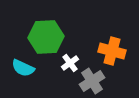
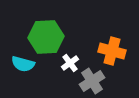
cyan semicircle: moved 4 px up; rotated 10 degrees counterclockwise
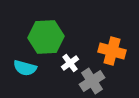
cyan semicircle: moved 2 px right, 4 px down
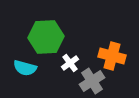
orange cross: moved 5 px down
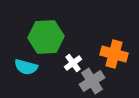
orange cross: moved 2 px right, 2 px up
white cross: moved 3 px right
cyan semicircle: moved 1 px right, 1 px up
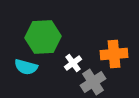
green hexagon: moved 3 px left
orange cross: rotated 20 degrees counterclockwise
gray cross: moved 1 px right, 1 px down
